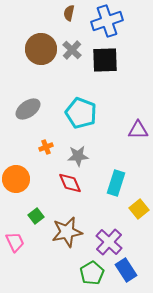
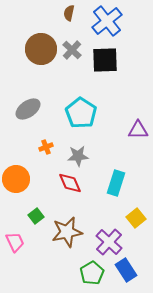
blue cross: rotated 20 degrees counterclockwise
cyan pentagon: rotated 12 degrees clockwise
yellow square: moved 3 px left, 9 px down
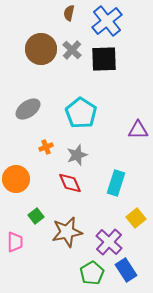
black square: moved 1 px left, 1 px up
gray star: moved 1 px left, 1 px up; rotated 15 degrees counterclockwise
pink trapezoid: rotated 25 degrees clockwise
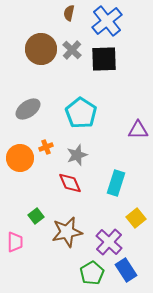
orange circle: moved 4 px right, 21 px up
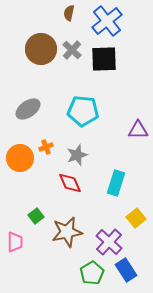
cyan pentagon: moved 2 px right, 2 px up; rotated 28 degrees counterclockwise
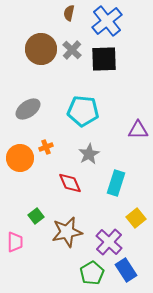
gray star: moved 12 px right, 1 px up; rotated 10 degrees counterclockwise
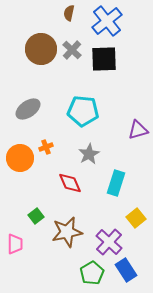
purple triangle: rotated 15 degrees counterclockwise
pink trapezoid: moved 2 px down
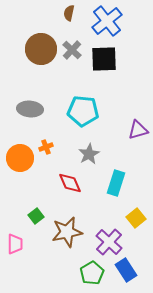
gray ellipse: moved 2 px right; rotated 40 degrees clockwise
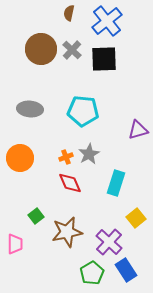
orange cross: moved 20 px right, 10 px down
